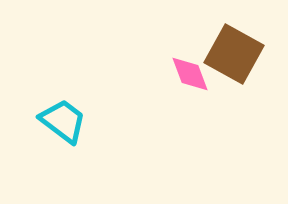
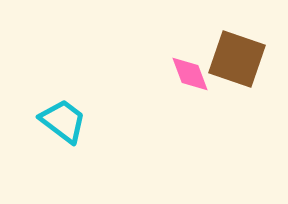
brown square: moved 3 px right, 5 px down; rotated 10 degrees counterclockwise
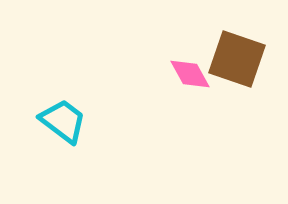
pink diamond: rotated 9 degrees counterclockwise
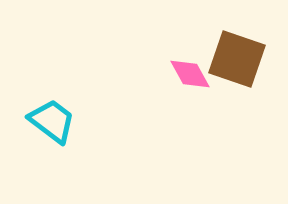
cyan trapezoid: moved 11 px left
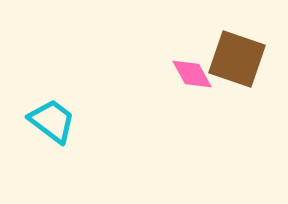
pink diamond: moved 2 px right
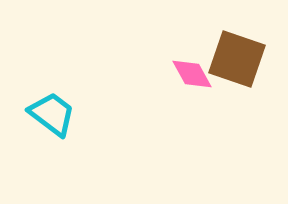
cyan trapezoid: moved 7 px up
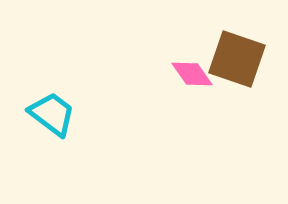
pink diamond: rotated 6 degrees counterclockwise
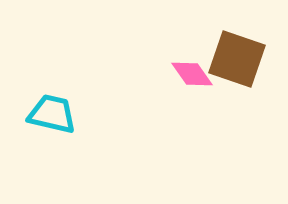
cyan trapezoid: rotated 24 degrees counterclockwise
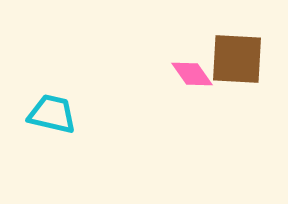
brown square: rotated 16 degrees counterclockwise
